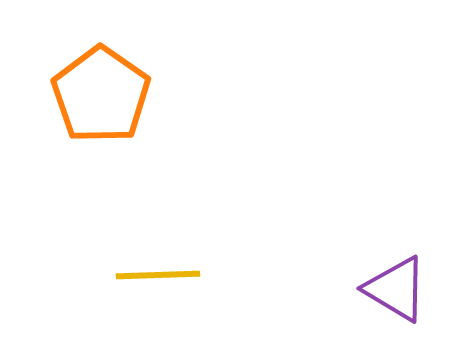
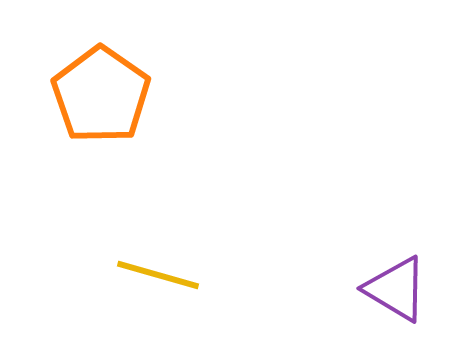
yellow line: rotated 18 degrees clockwise
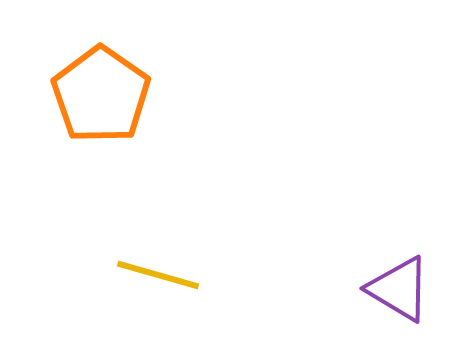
purple triangle: moved 3 px right
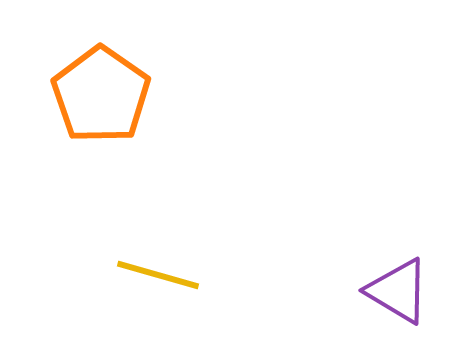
purple triangle: moved 1 px left, 2 px down
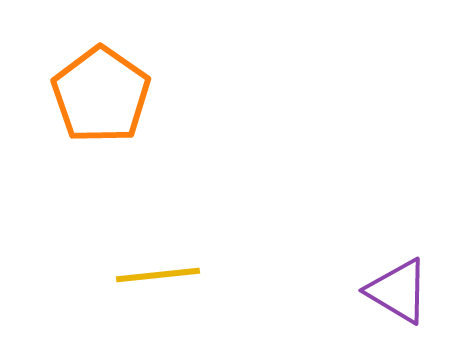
yellow line: rotated 22 degrees counterclockwise
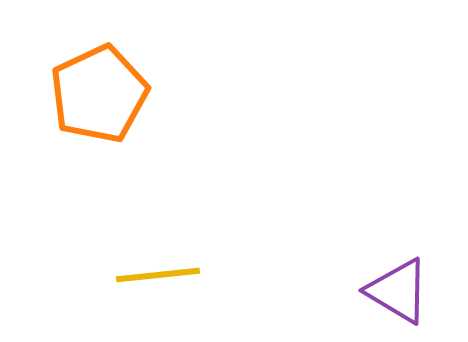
orange pentagon: moved 2 px left, 1 px up; rotated 12 degrees clockwise
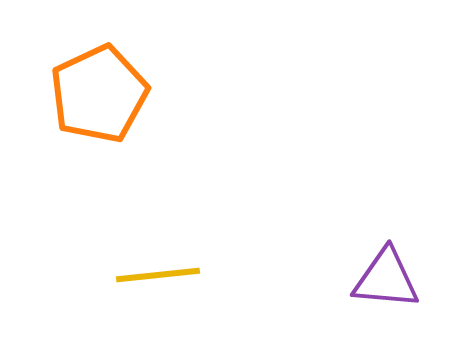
purple triangle: moved 12 px left, 12 px up; rotated 26 degrees counterclockwise
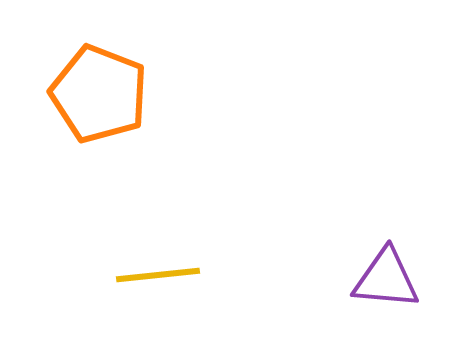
orange pentagon: rotated 26 degrees counterclockwise
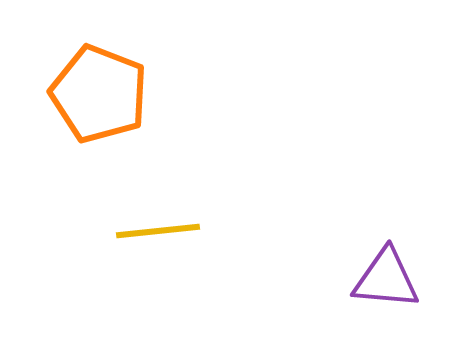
yellow line: moved 44 px up
